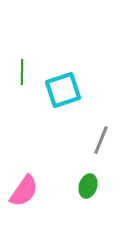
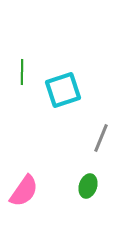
gray line: moved 2 px up
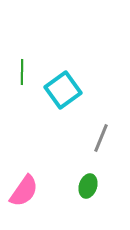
cyan square: rotated 18 degrees counterclockwise
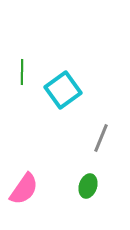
pink semicircle: moved 2 px up
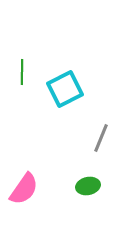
cyan square: moved 2 px right, 1 px up; rotated 9 degrees clockwise
green ellipse: rotated 60 degrees clockwise
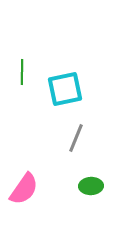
cyan square: rotated 15 degrees clockwise
gray line: moved 25 px left
green ellipse: moved 3 px right; rotated 10 degrees clockwise
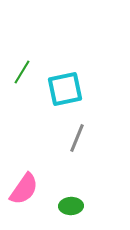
green line: rotated 30 degrees clockwise
gray line: moved 1 px right
green ellipse: moved 20 px left, 20 px down
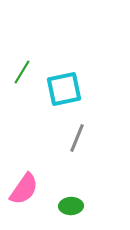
cyan square: moved 1 px left
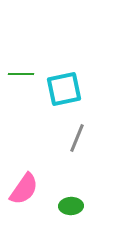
green line: moved 1 px left, 2 px down; rotated 60 degrees clockwise
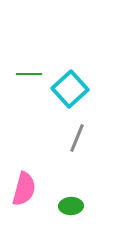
green line: moved 8 px right
cyan square: moved 6 px right; rotated 30 degrees counterclockwise
pink semicircle: rotated 20 degrees counterclockwise
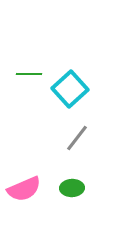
gray line: rotated 16 degrees clockwise
pink semicircle: rotated 52 degrees clockwise
green ellipse: moved 1 px right, 18 px up
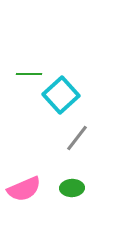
cyan square: moved 9 px left, 6 px down
